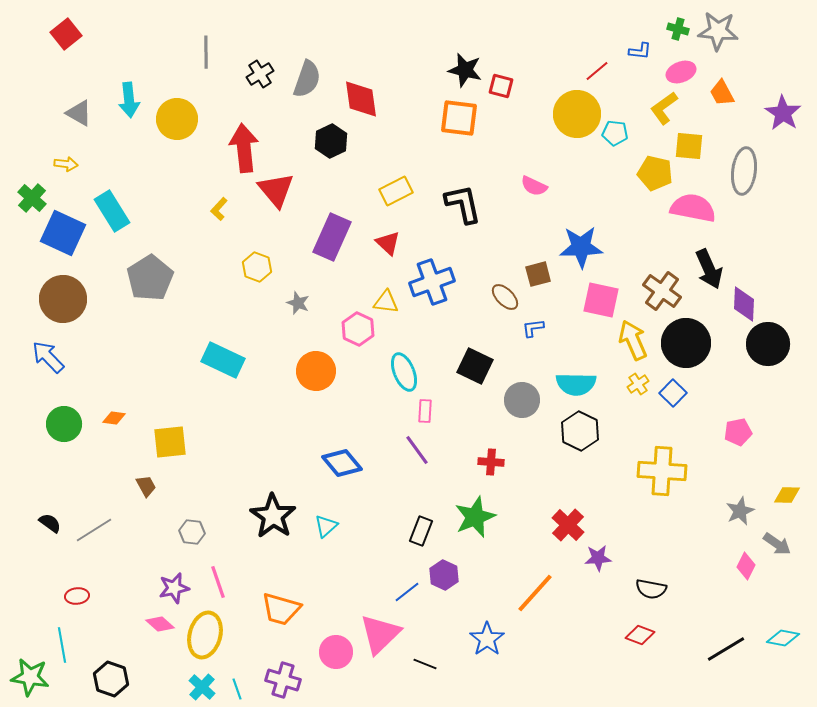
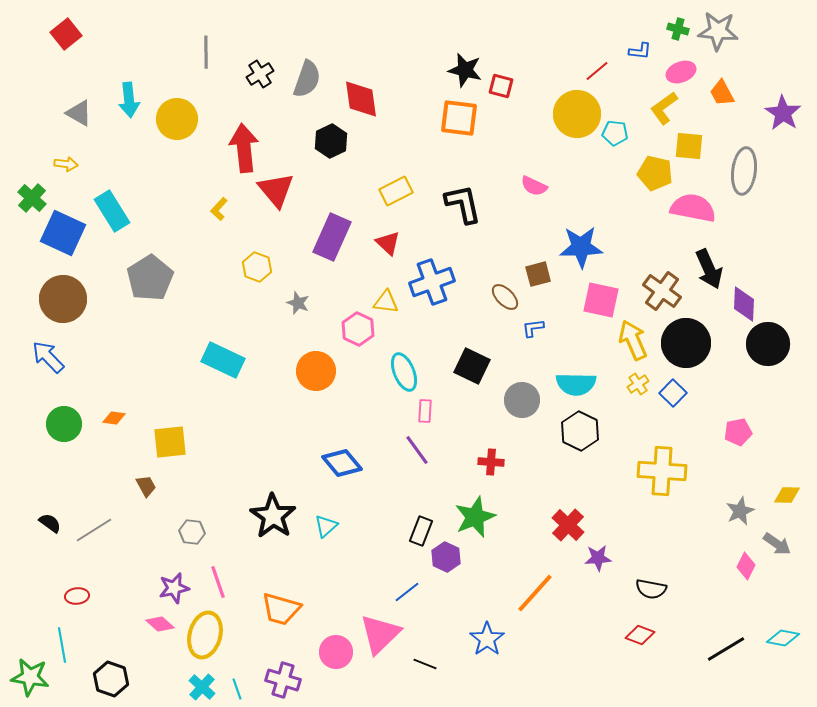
black square at (475, 366): moved 3 px left
purple hexagon at (444, 575): moved 2 px right, 18 px up
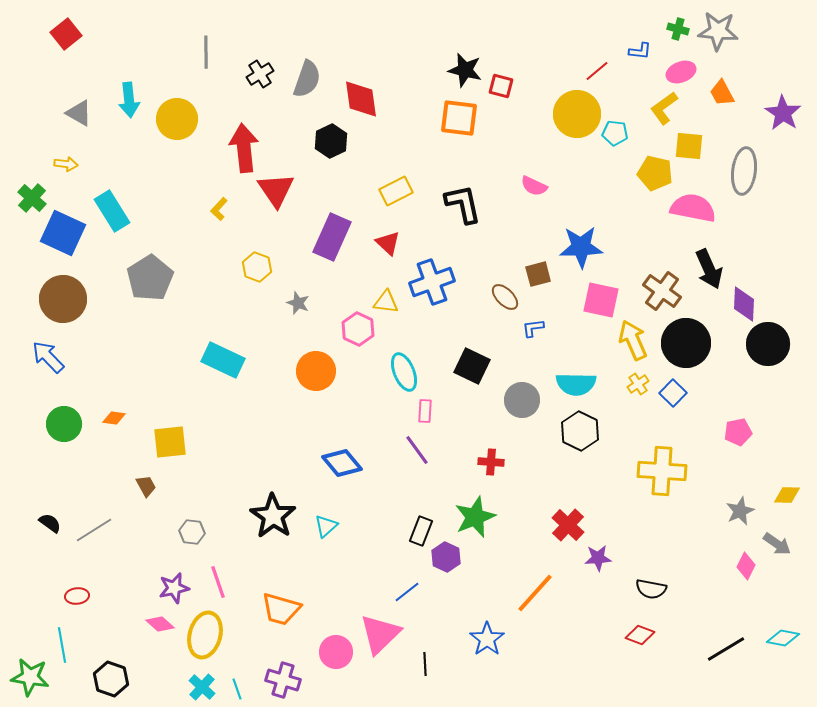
red triangle at (276, 190): rotated 6 degrees clockwise
black line at (425, 664): rotated 65 degrees clockwise
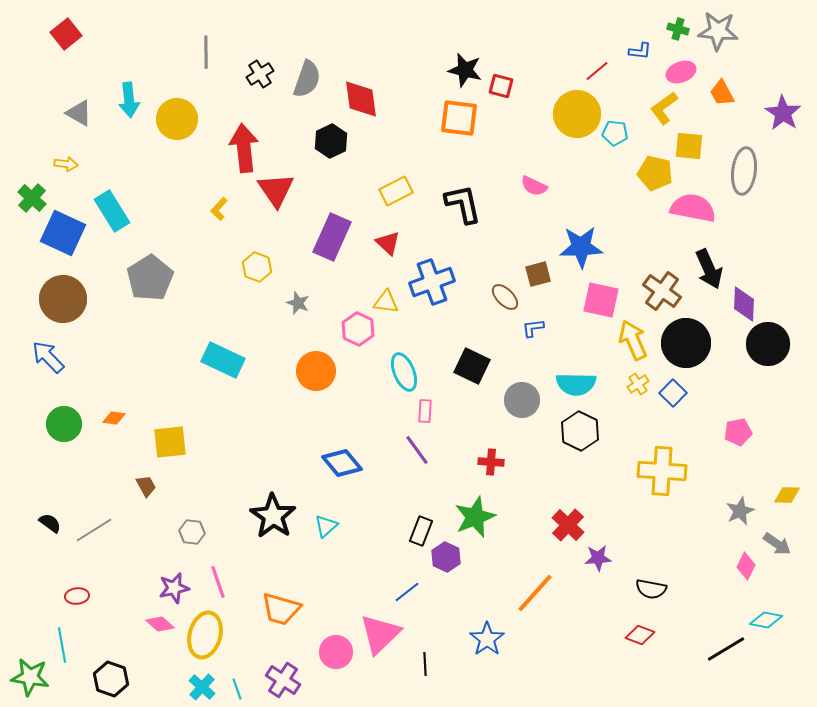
cyan diamond at (783, 638): moved 17 px left, 18 px up
purple cross at (283, 680): rotated 16 degrees clockwise
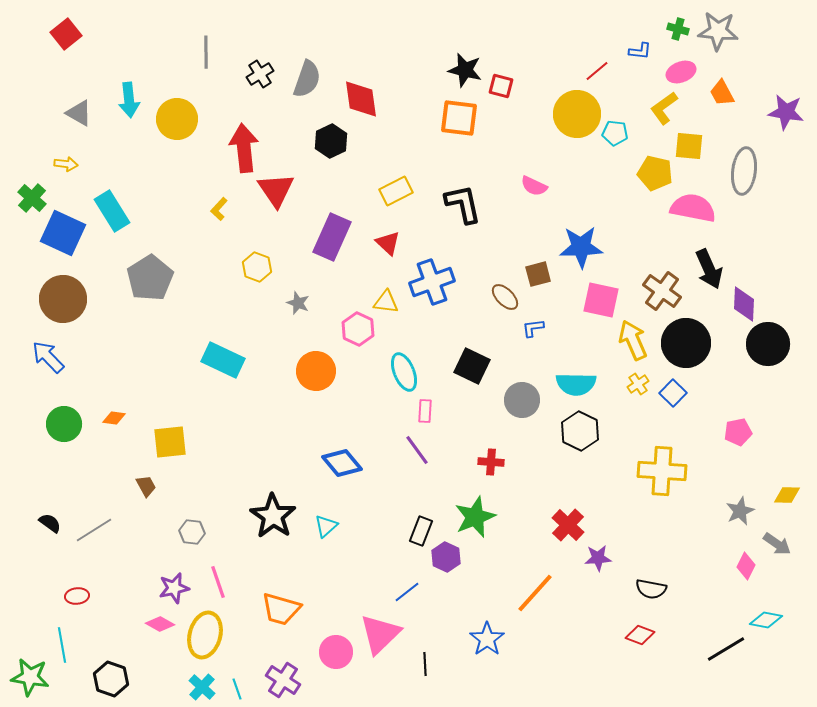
purple star at (783, 113): moved 3 px right, 1 px up; rotated 24 degrees counterclockwise
pink diamond at (160, 624): rotated 12 degrees counterclockwise
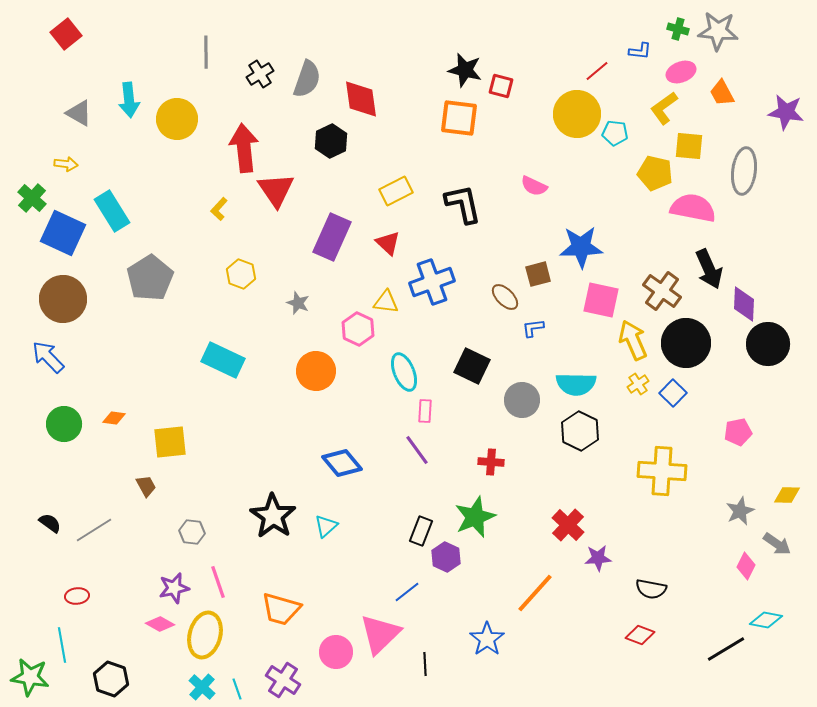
yellow hexagon at (257, 267): moved 16 px left, 7 px down
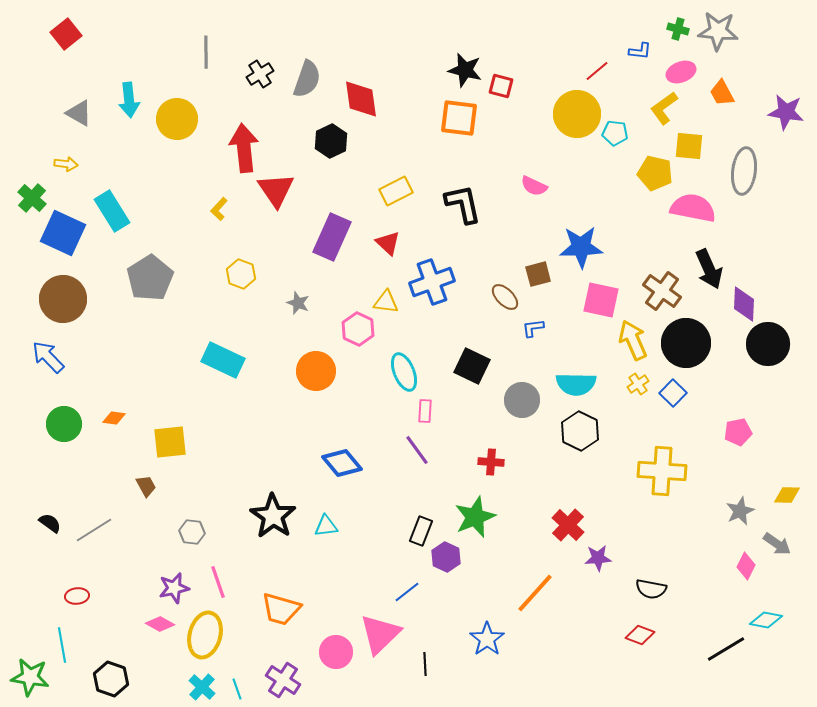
cyan triangle at (326, 526): rotated 35 degrees clockwise
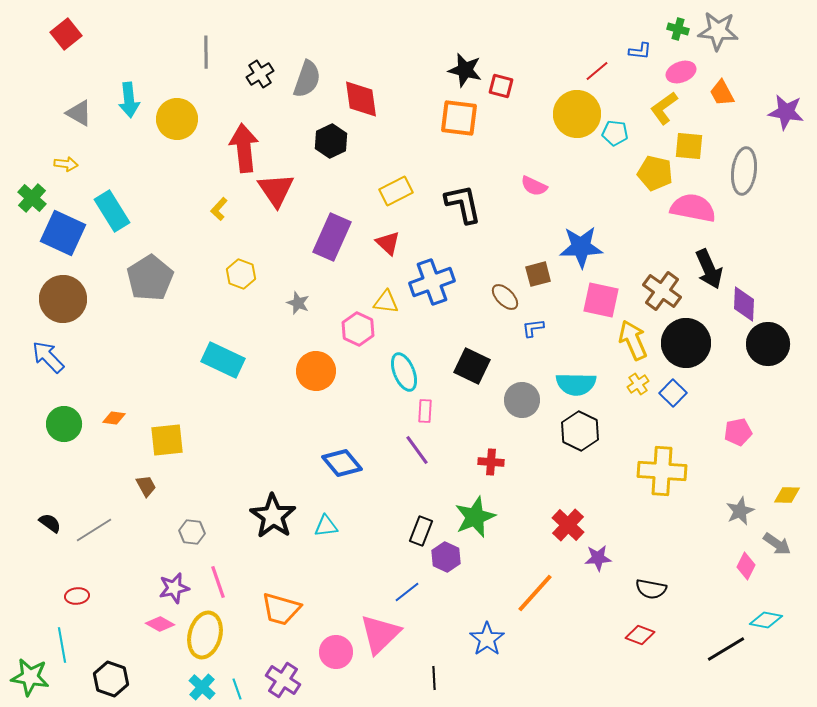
yellow square at (170, 442): moved 3 px left, 2 px up
black line at (425, 664): moved 9 px right, 14 px down
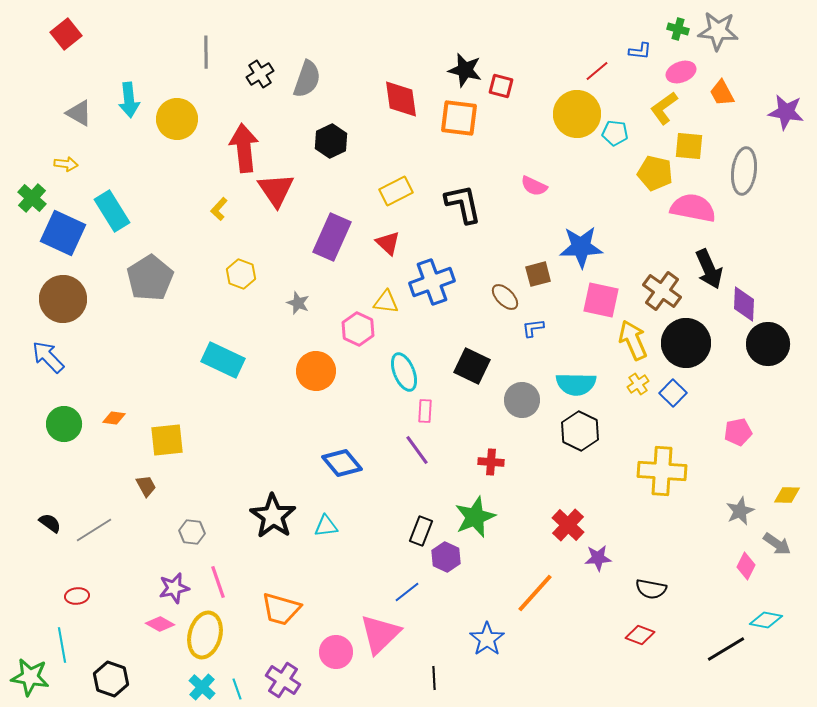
red diamond at (361, 99): moved 40 px right
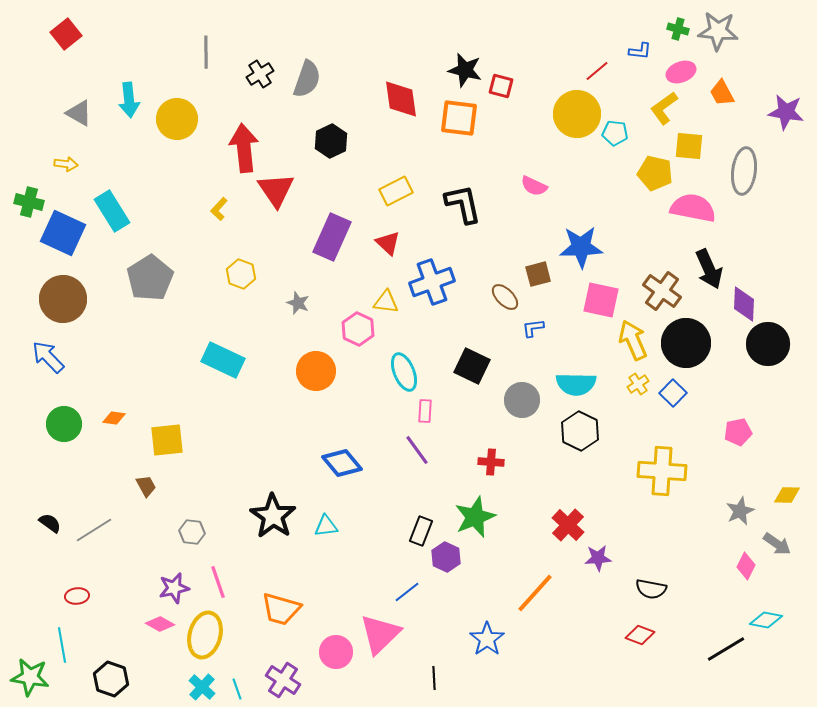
green cross at (32, 198): moved 3 px left, 4 px down; rotated 28 degrees counterclockwise
